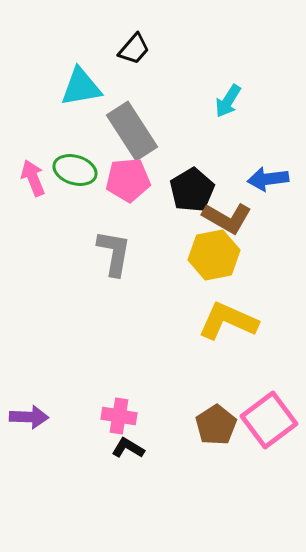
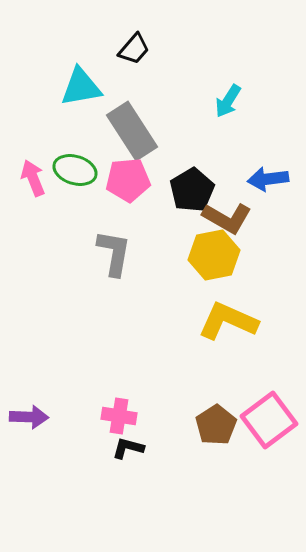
black L-shape: rotated 16 degrees counterclockwise
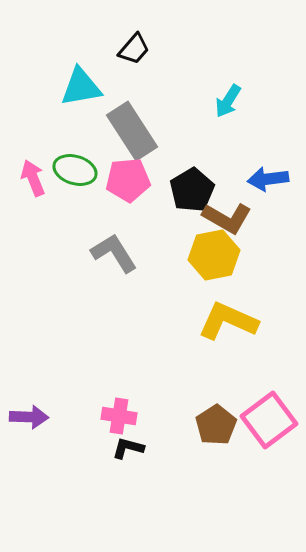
gray L-shape: rotated 42 degrees counterclockwise
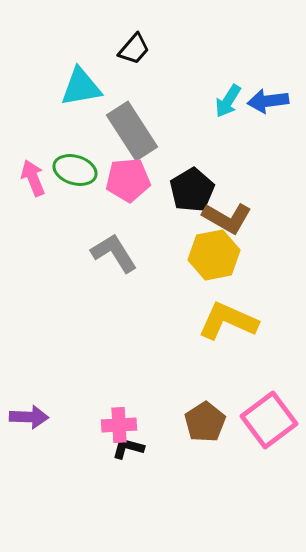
blue arrow: moved 78 px up
pink cross: moved 9 px down; rotated 12 degrees counterclockwise
brown pentagon: moved 11 px left, 3 px up
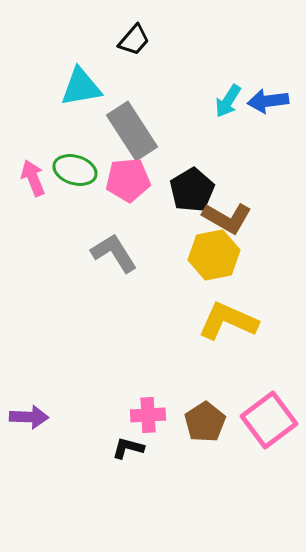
black trapezoid: moved 9 px up
pink cross: moved 29 px right, 10 px up
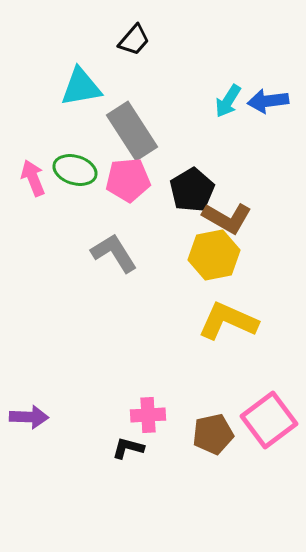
brown pentagon: moved 8 px right, 12 px down; rotated 21 degrees clockwise
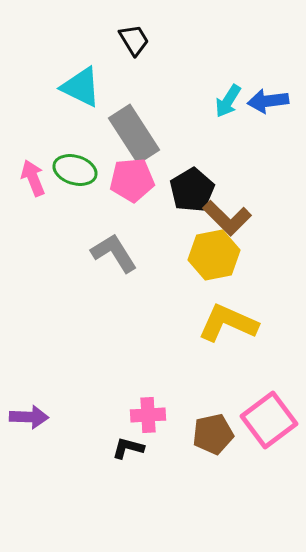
black trapezoid: rotated 72 degrees counterclockwise
cyan triangle: rotated 36 degrees clockwise
gray rectangle: moved 2 px right, 3 px down
pink pentagon: moved 4 px right
brown L-shape: rotated 15 degrees clockwise
yellow L-shape: moved 2 px down
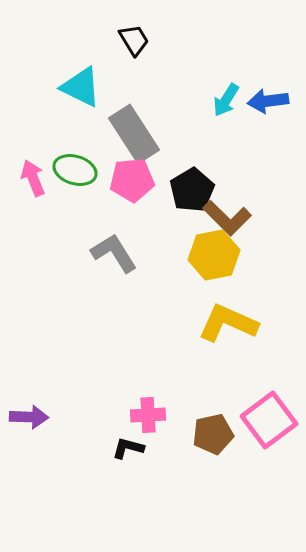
cyan arrow: moved 2 px left, 1 px up
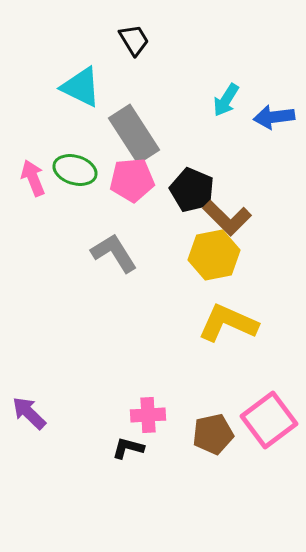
blue arrow: moved 6 px right, 16 px down
black pentagon: rotated 18 degrees counterclockwise
purple arrow: moved 4 px up; rotated 138 degrees counterclockwise
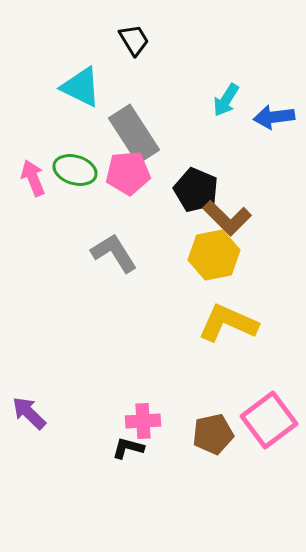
pink pentagon: moved 4 px left, 7 px up
black pentagon: moved 4 px right
pink cross: moved 5 px left, 6 px down
